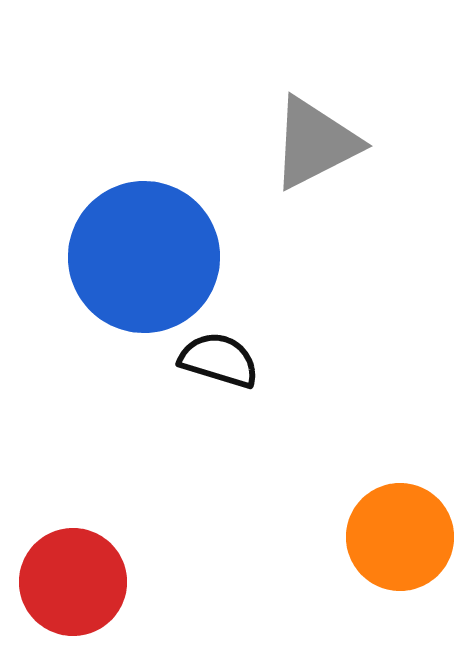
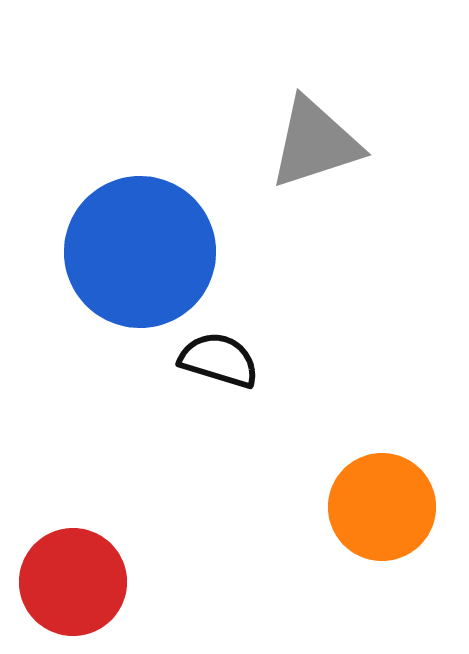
gray triangle: rotated 9 degrees clockwise
blue circle: moved 4 px left, 5 px up
orange circle: moved 18 px left, 30 px up
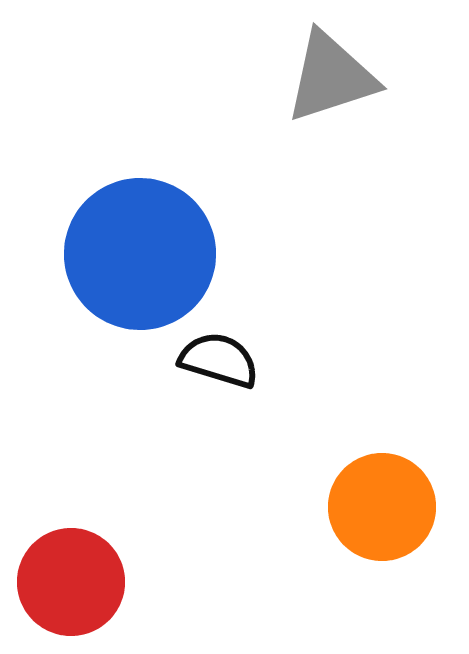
gray triangle: moved 16 px right, 66 px up
blue circle: moved 2 px down
red circle: moved 2 px left
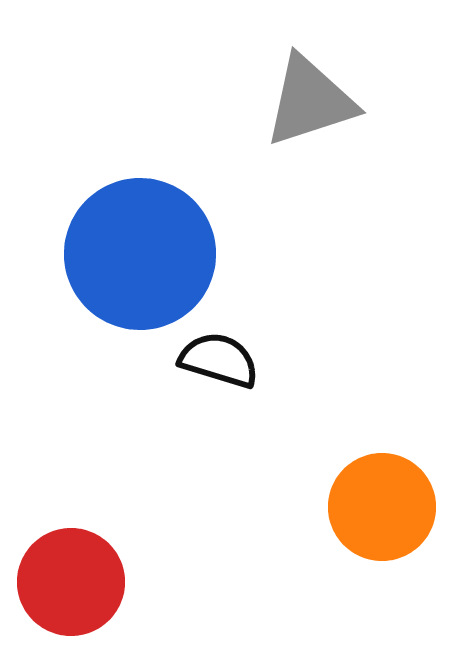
gray triangle: moved 21 px left, 24 px down
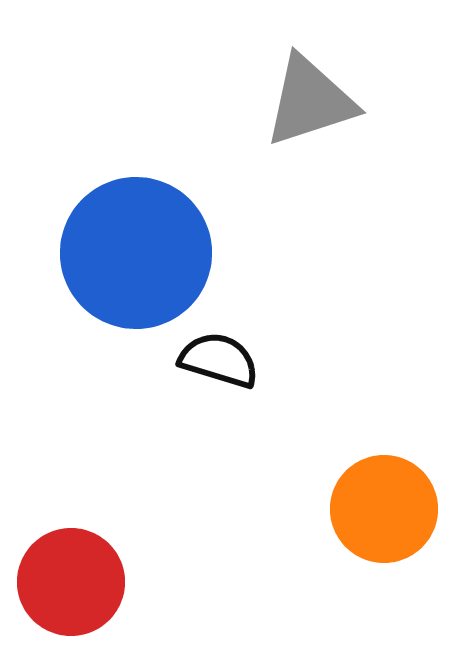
blue circle: moved 4 px left, 1 px up
orange circle: moved 2 px right, 2 px down
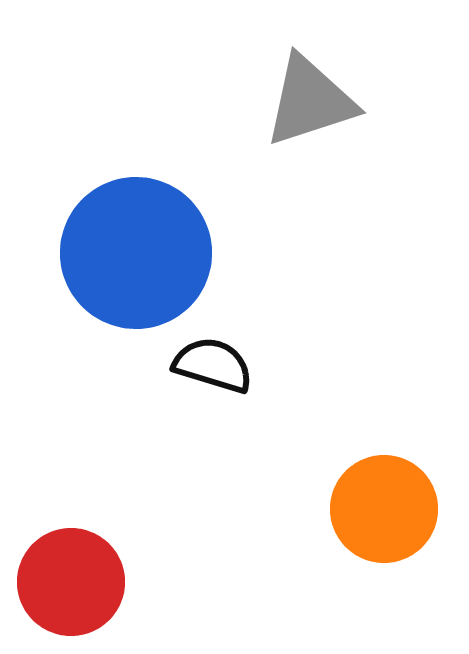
black semicircle: moved 6 px left, 5 px down
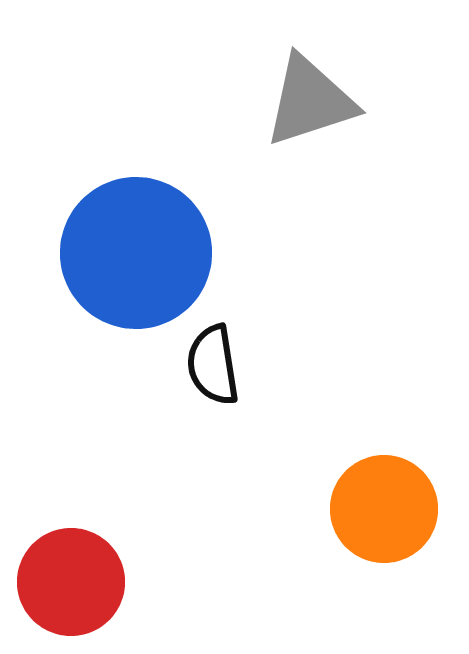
black semicircle: rotated 116 degrees counterclockwise
